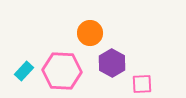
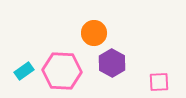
orange circle: moved 4 px right
cyan rectangle: rotated 12 degrees clockwise
pink square: moved 17 px right, 2 px up
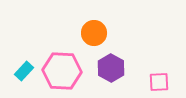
purple hexagon: moved 1 px left, 5 px down
cyan rectangle: rotated 12 degrees counterclockwise
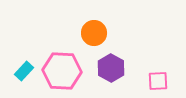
pink square: moved 1 px left, 1 px up
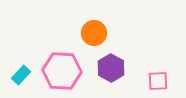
cyan rectangle: moved 3 px left, 4 px down
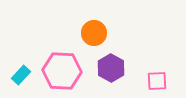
pink square: moved 1 px left
